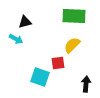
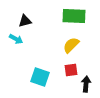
black triangle: moved 1 px up
yellow semicircle: moved 1 px left
red square: moved 13 px right, 7 px down
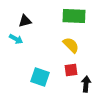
yellow semicircle: rotated 90 degrees clockwise
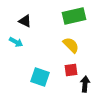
green rectangle: rotated 15 degrees counterclockwise
black triangle: rotated 40 degrees clockwise
cyan arrow: moved 3 px down
black arrow: moved 1 px left
